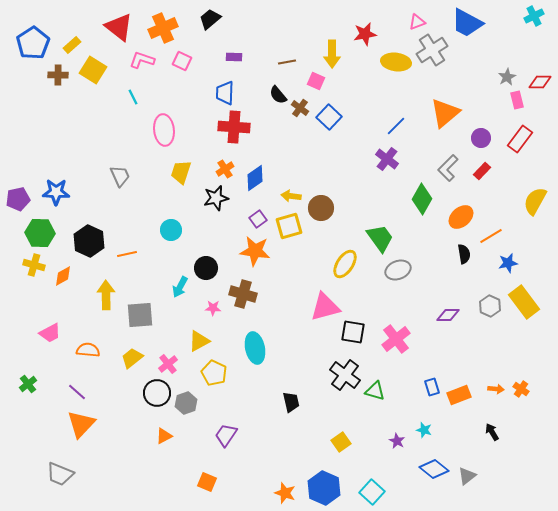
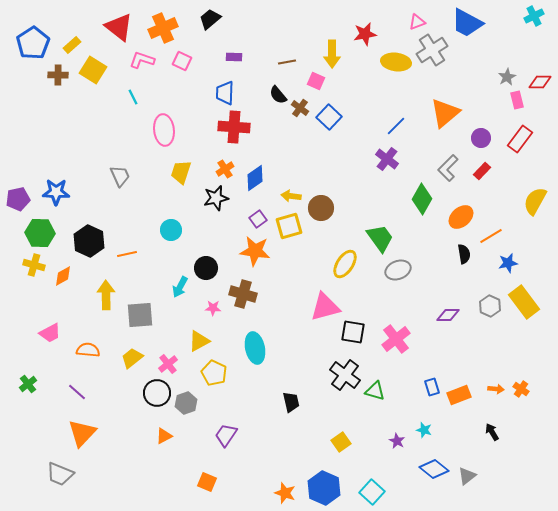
orange triangle at (81, 424): moved 1 px right, 9 px down
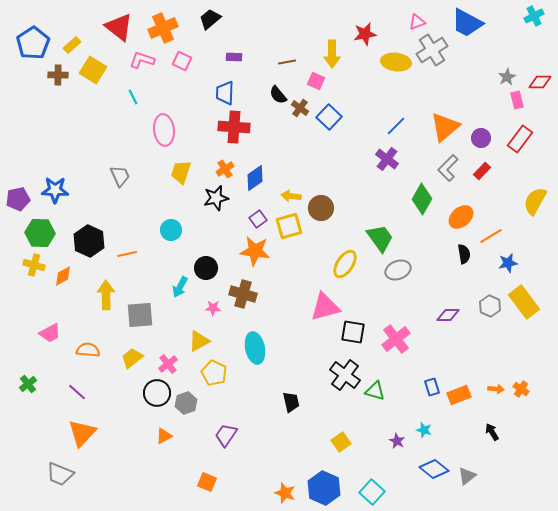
orange triangle at (445, 113): moved 14 px down
blue star at (56, 192): moved 1 px left, 2 px up
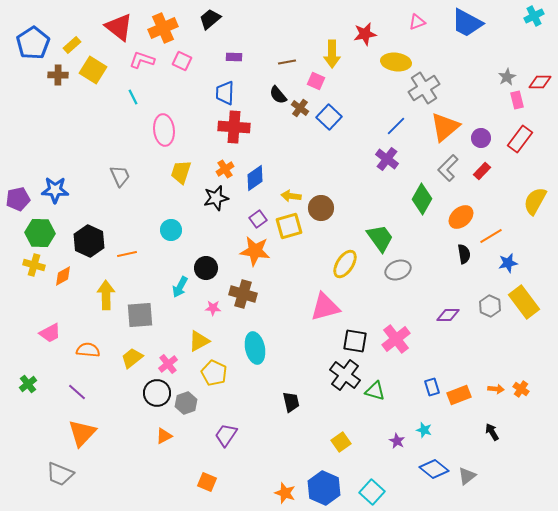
gray cross at (432, 50): moved 8 px left, 38 px down
black square at (353, 332): moved 2 px right, 9 px down
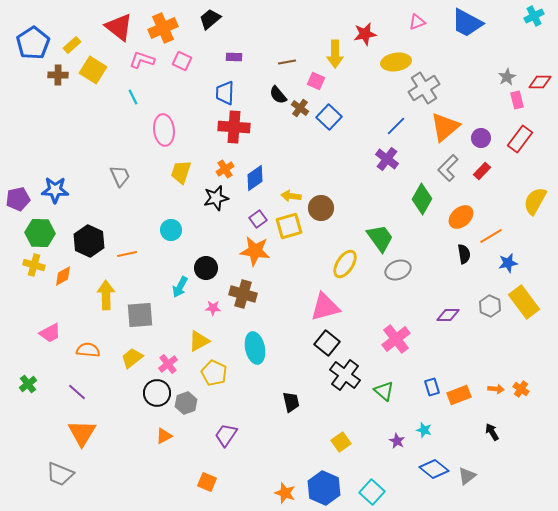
yellow arrow at (332, 54): moved 3 px right
yellow ellipse at (396, 62): rotated 16 degrees counterclockwise
black square at (355, 341): moved 28 px left, 2 px down; rotated 30 degrees clockwise
green triangle at (375, 391): moved 9 px right; rotated 25 degrees clockwise
orange triangle at (82, 433): rotated 12 degrees counterclockwise
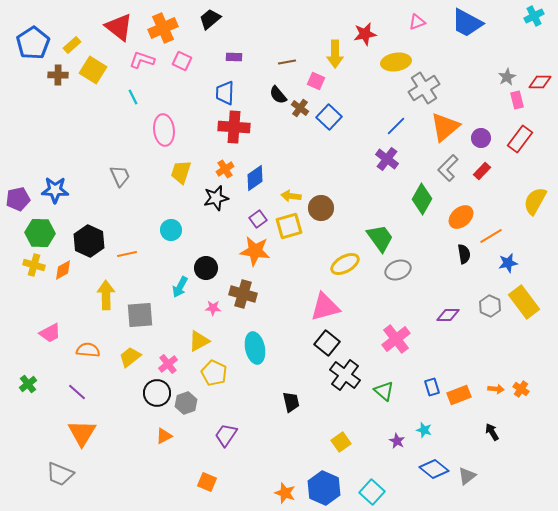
yellow ellipse at (345, 264): rotated 28 degrees clockwise
orange diamond at (63, 276): moved 6 px up
yellow trapezoid at (132, 358): moved 2 px left, 1 px up
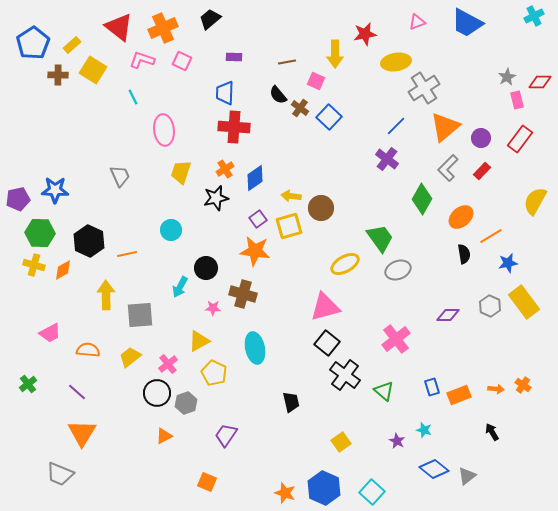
orange cross at (521, 389): moved 2 px right, 4 px up
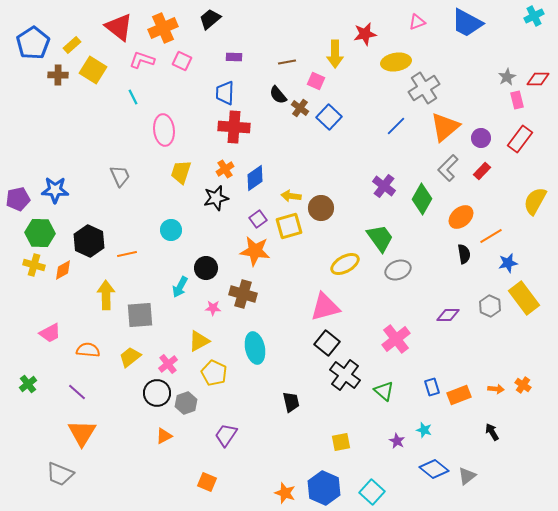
red diamond at (540, 82): moved 2 px left, 3 px up
purple cross at (387, 159): moved 3 px left, 27 px down
yellow rectangle at (524, 302): moved 4 px up
yellow square at (341, 442): rotated 24 degrees clockwise
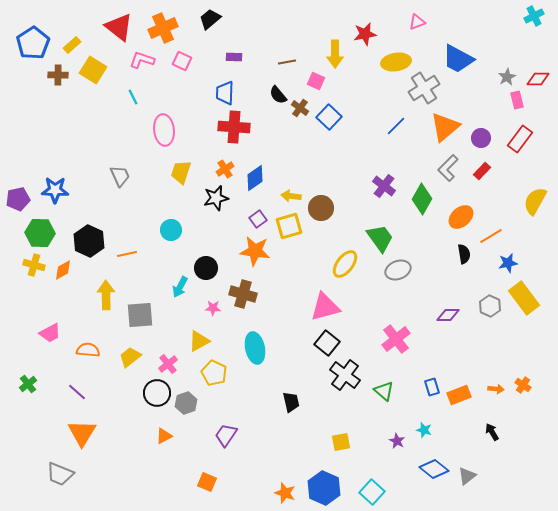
blue trapezoid at (467, 23): moved 9 px left, 36 px down
yellow ellipse at (345, 264): rotated 24 degrees counterclockwise
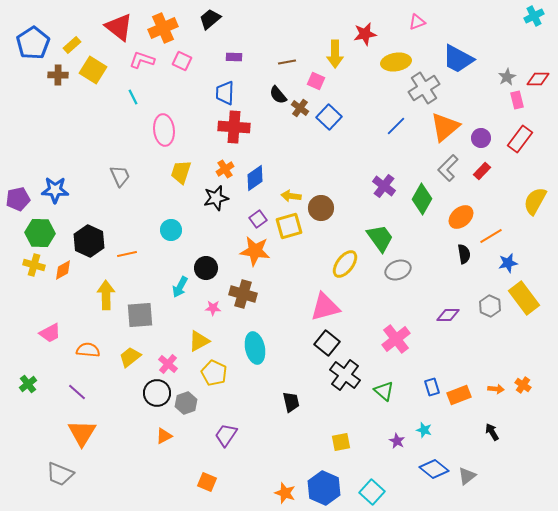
pink cross at (168, 364): rotated 12 degrees counterclockwise
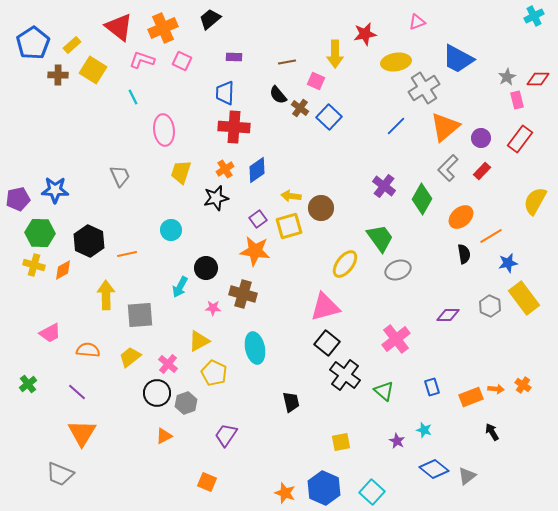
blue diamond at (255, 178): moved 2 px right, 8 px up
orange rectangle at (459, 395): moved 12 px right, 2 px down
